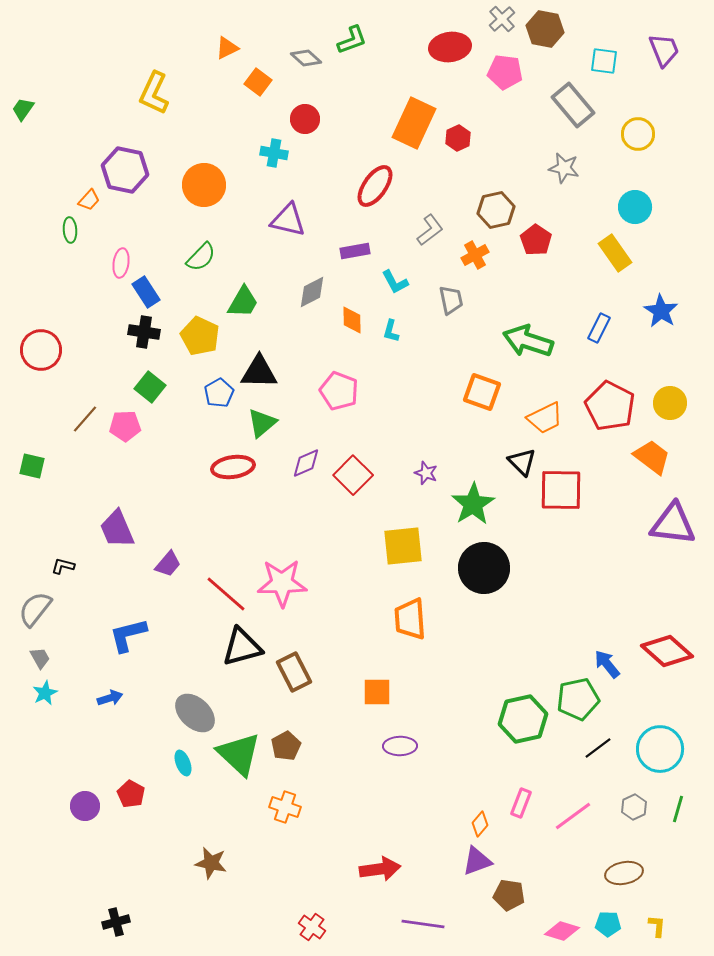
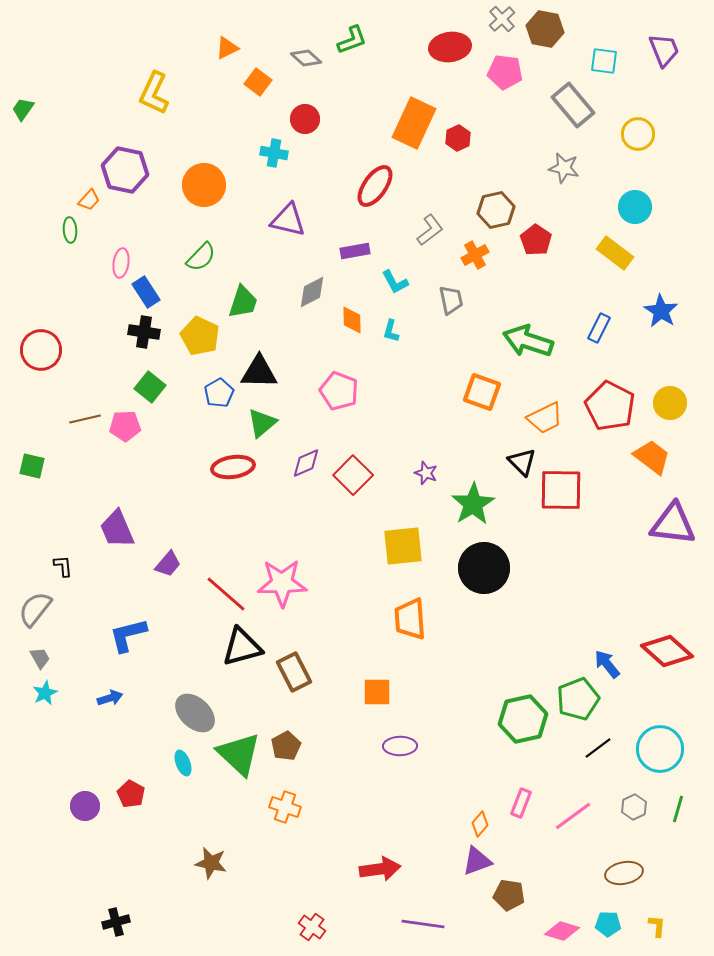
yellow rectangle at (615, 253): rotated 18 degrees counterclockwise
green trapezoid at (243, 302): rotated 12 degrees counterclockwise
brown line at (85, 419): rotated 36 degrees clockwise
black L-shape at (63, 566): rotated 70 degrees clockwise
green pentagon at (578, 699): rotated 9 degrees counterclockwise
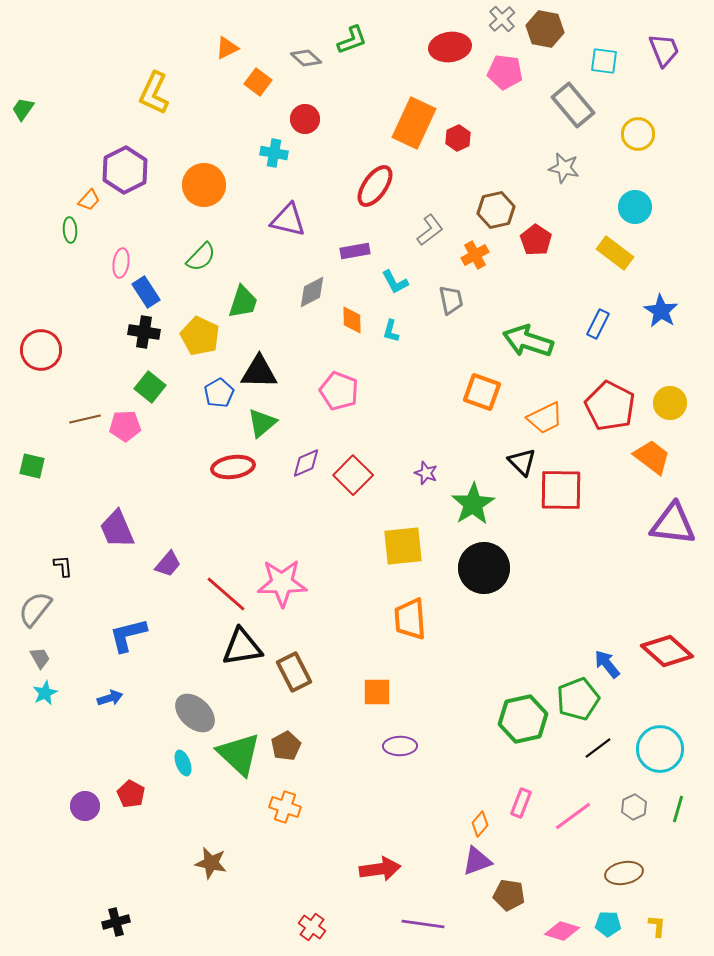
purple hexagon at (125, 170): rotated 21 degrees clockwise
blue rectangle at (599, 328): moved 1 px left, 4 px up
black triangle at (242, 647): rotated 6 degrees clockwise
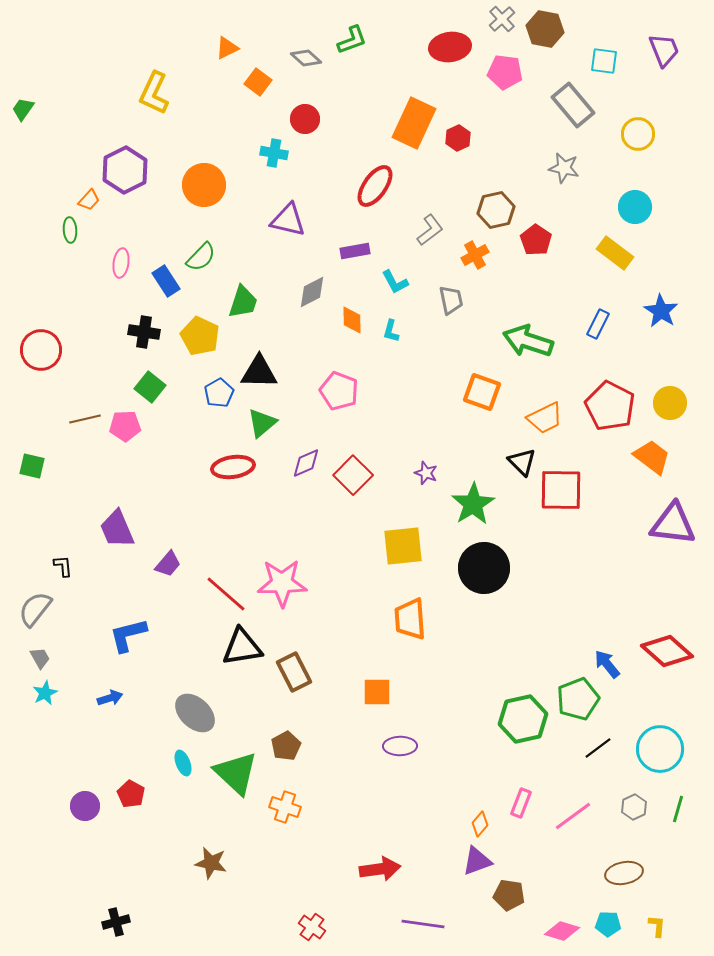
blue rectangle at (146, 292): moved 20 px right, 11 px up
green triangle at (239, 754): moved 3 px left, 19 px down
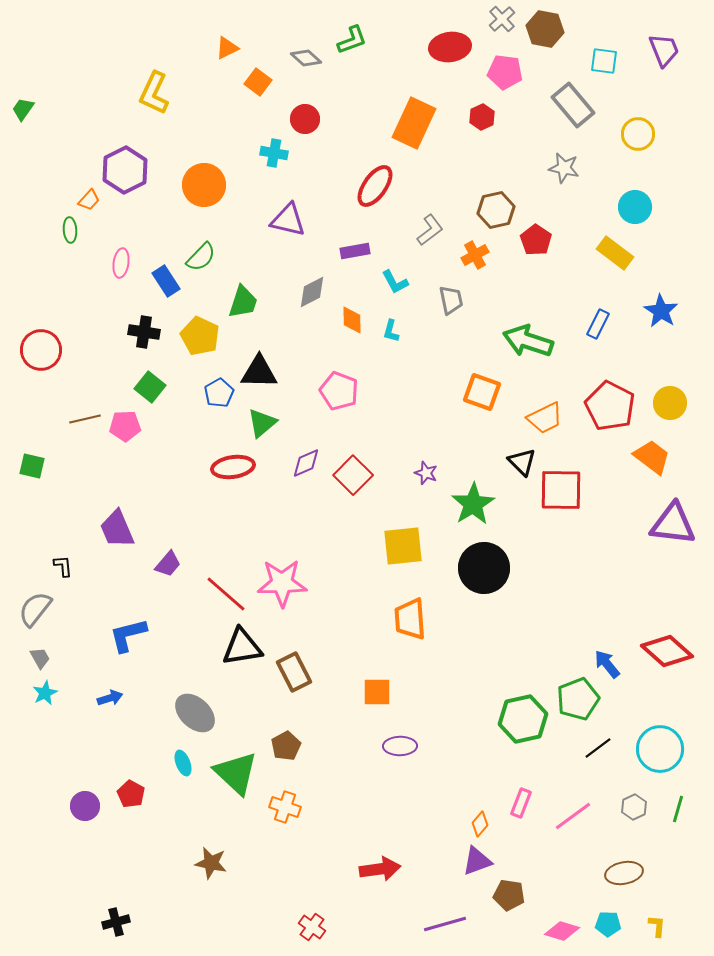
red hexagon at (458, 138): moved 24 px right, 21 px up
purple line at (423, 924): moved 22 px right; rotated 24 degrees counterclockwise
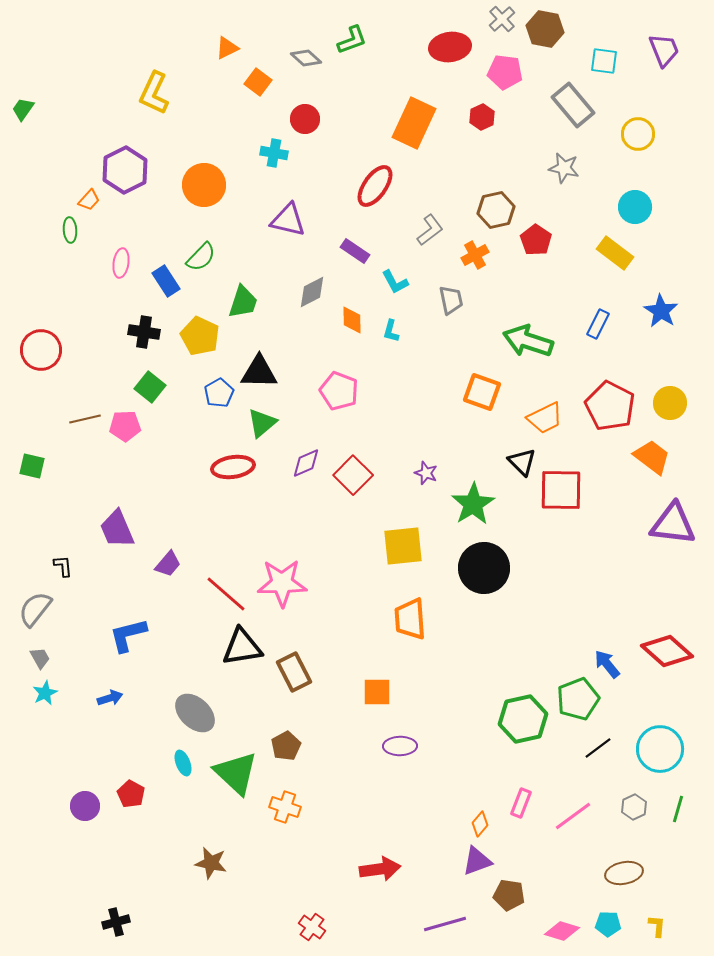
purple rectangle at (355, 251): rotated 44 degrees clockwise
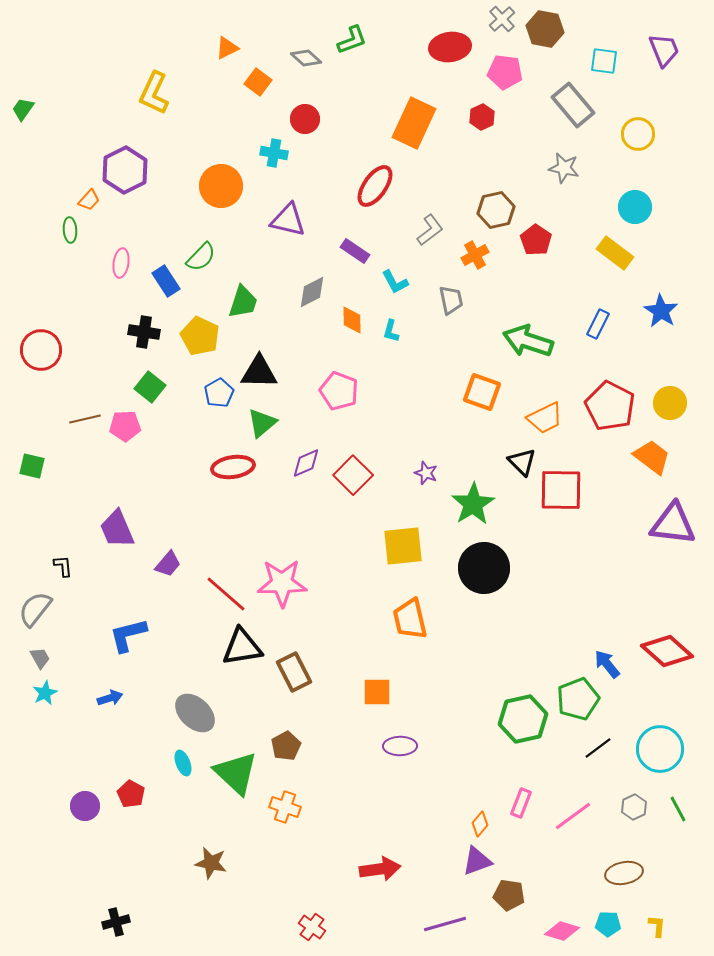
orange circle at (204, 185): moved 17 px right, 1 px down
orange trapezoid at (410, 619): rotated 9 degrees counterclockwise
green line at (678, 809): rotated 44 degrees counterclockwise
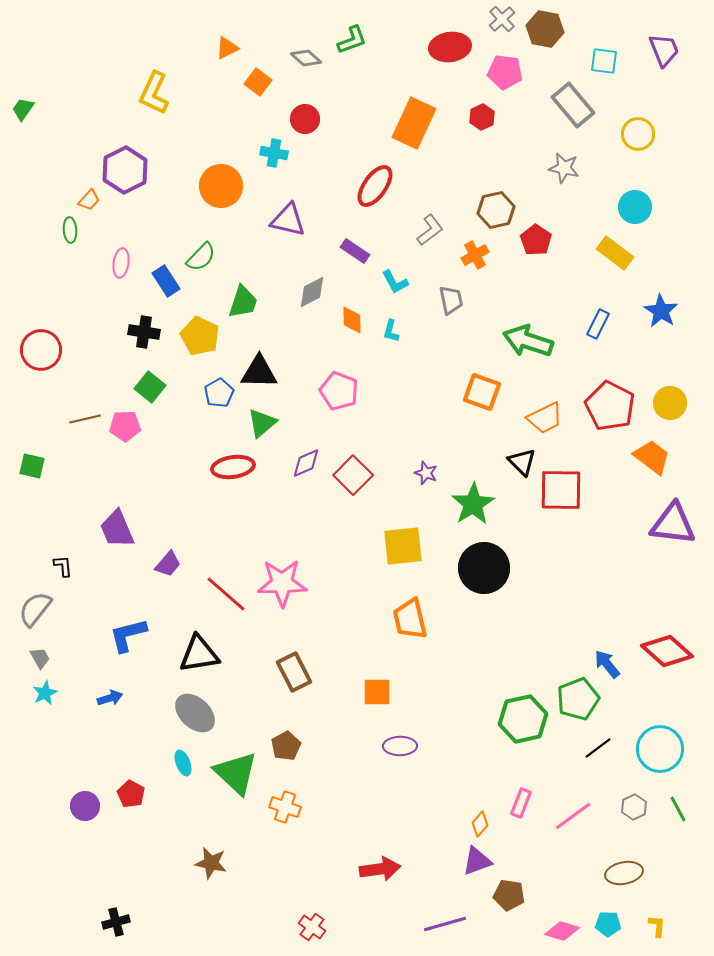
black triangle at (242, 647): moved 43 px left, 7 px down
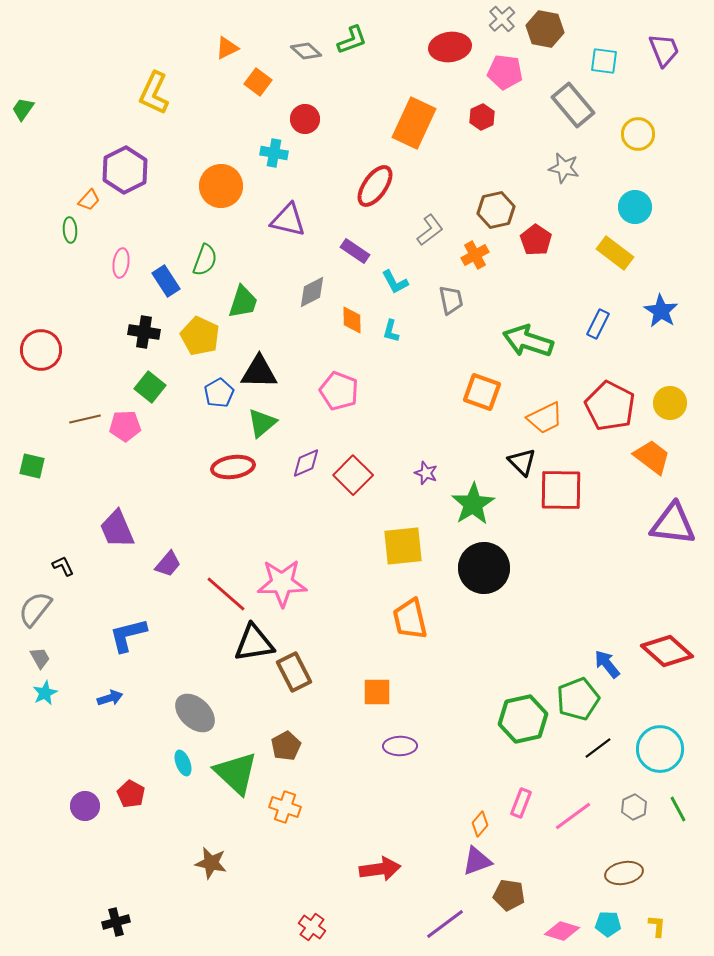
gray diamond at (306, 58): moved 7 px up
green semicircle at (201, 257): moved 4 px right, 3 px down; rotated 24 degrees counterclockwise
black L-shape at (63, 566): rotated 20 degrees counterclockwise
black triangle at (199, 654): moved 55 px right, 11 px up
purple line at (445, 924): rotated 21 degrees counterclockwise
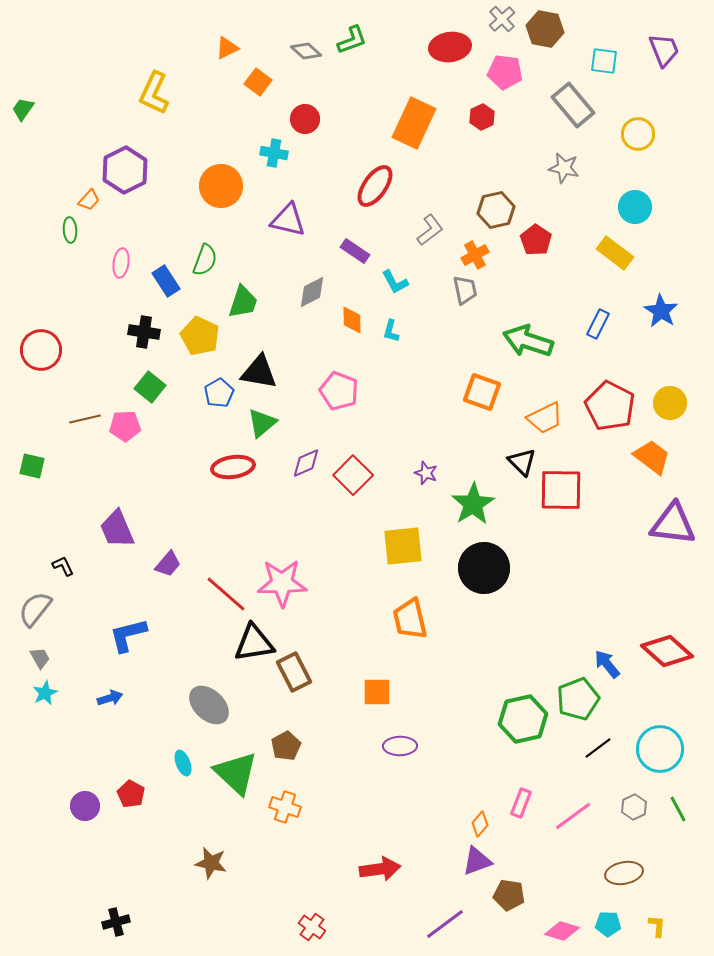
gray trapezoid at (451, 300): moved 14 px right, 10 px up
black triangle at (259, 372): rotated 9 degrees clockwise
gray ellipse at (195, 713): moved 14 px right, 8 px up
